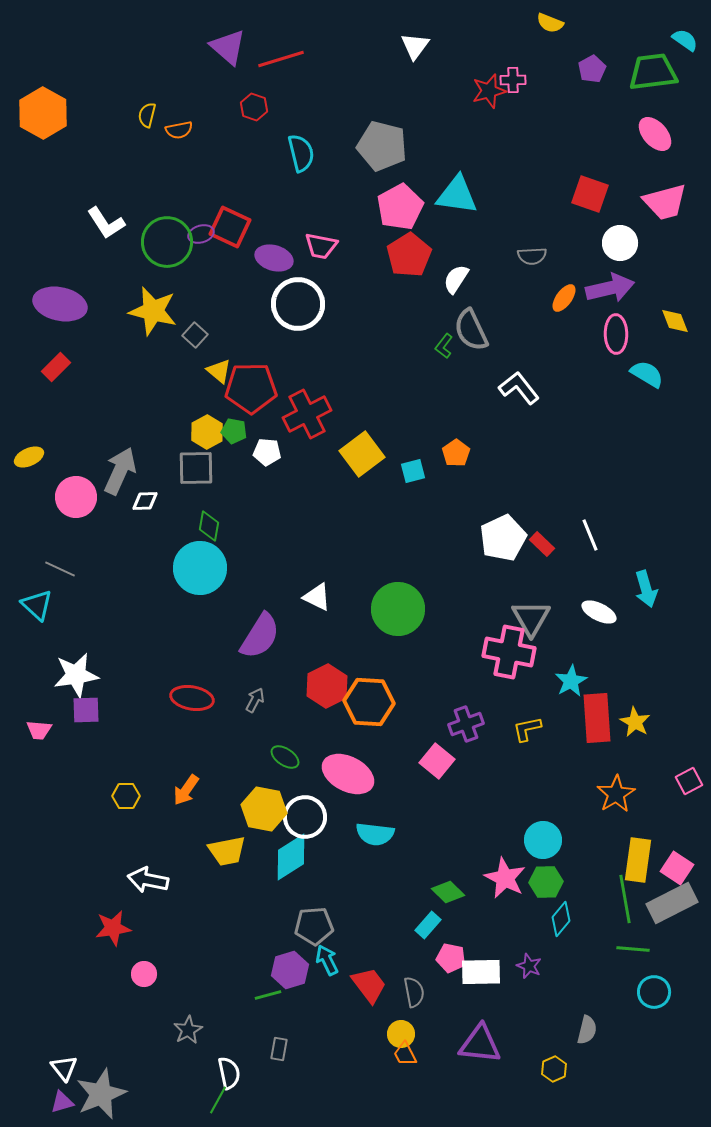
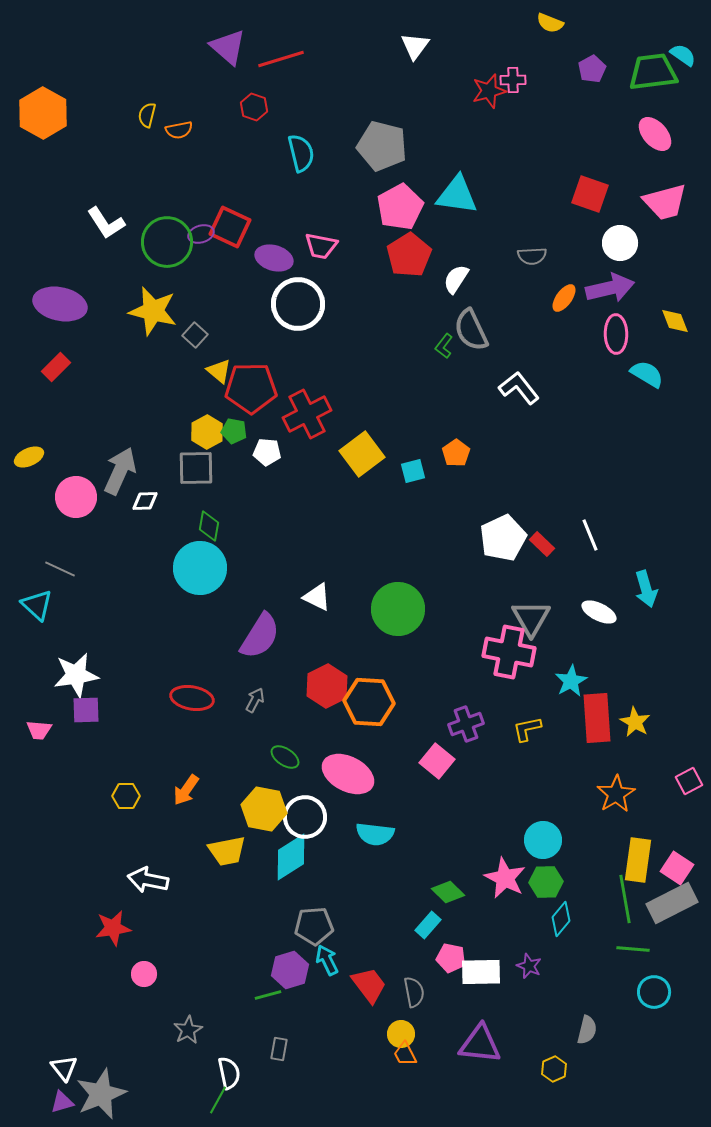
cyan semicircle at (685, 40): moved 2 px left, 15 px down
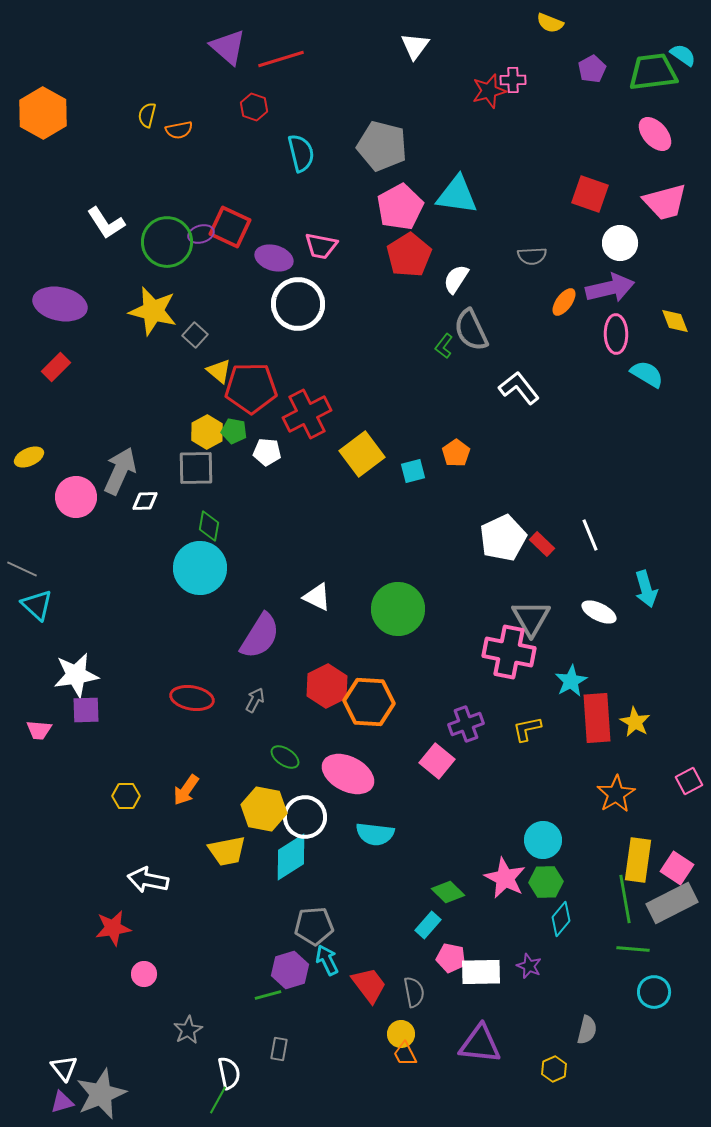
orange ellipse at (564, 298): moved 4 px down
gray line at (60, 569): moved 38 px left
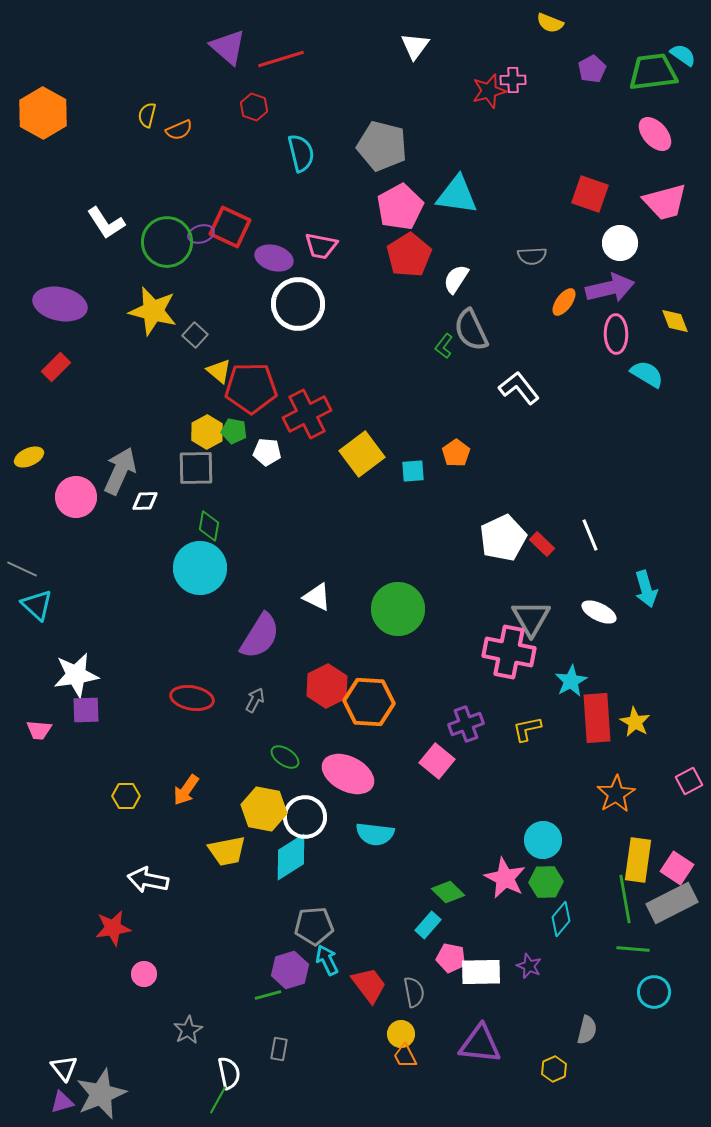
orange semicircle at (179, 130): rotated 12 degrees counterclockwise
cyan square at (413, 471): rotated 10 degrees clockwise
orange trapezoid at (405, 1054): moved 2 px down
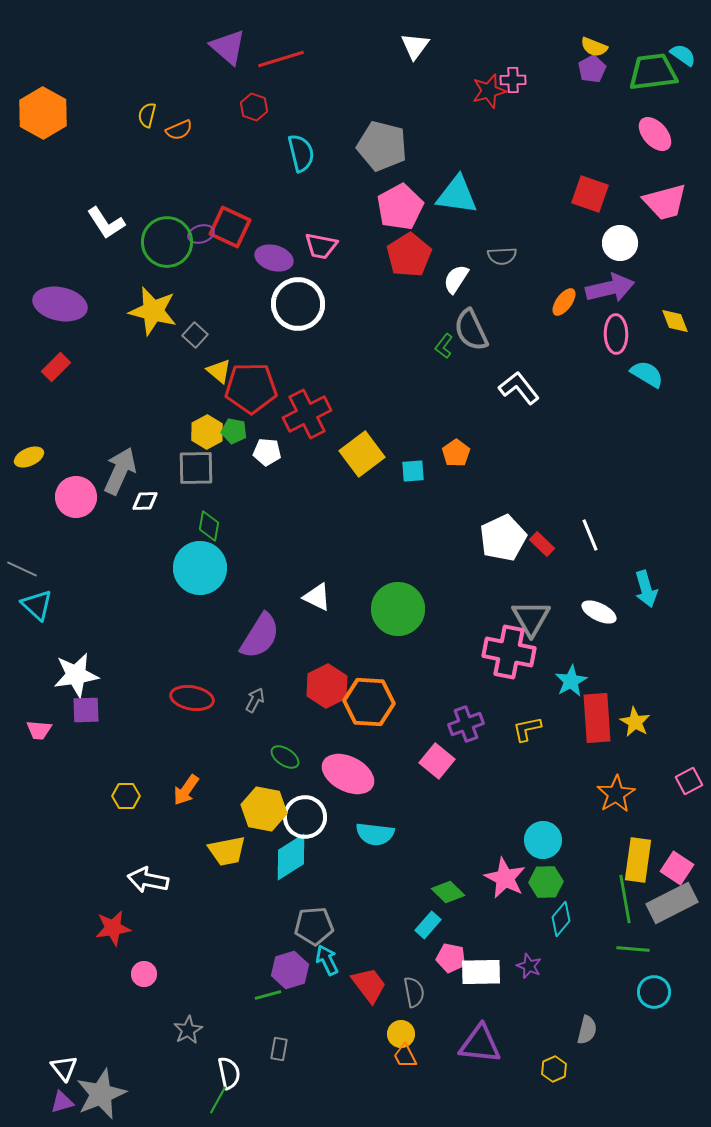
yellow semicircle at (550, 23): moved 44 px right, 24 px down
gray semicircle at (532, 256): moved 30 px left
